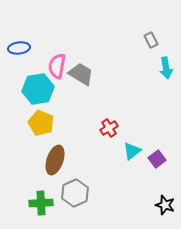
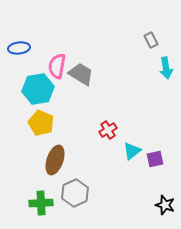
red cross: moved 1 px left, 2 px down
purple square: moved 2 px left; rotated 24 degrees clockwise
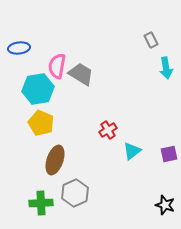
purple square: moved 14 px right, 5 px up
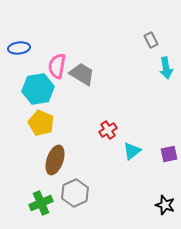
gray trapezoid: moved 1 px right
green cross: rotated 20 degrees counterclockwise
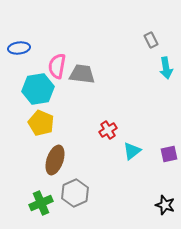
gray trapezoid: rotated 24 degrees counterclockwise
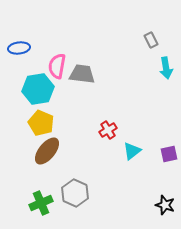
brown ellipse: moved 8 px left, 9 px up; rotated 20 degrees clockwise
gray hexagon: rotated 12 degrees counterclockwise
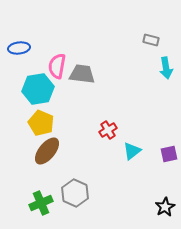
gray rectangle: rotated 49 degrees counterclockwise
black star: moved 2 px down; rotated 24 degrees clockwise
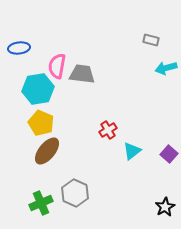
cyan arrow: rotated 85 degrees clockwise
purple square: rotated 36 degrees counterclockwise
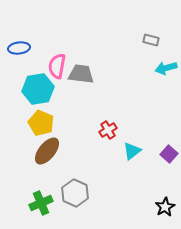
gray trapezoid: moved 1 px left
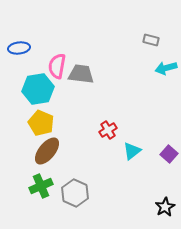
green cross: moved 17 px up
